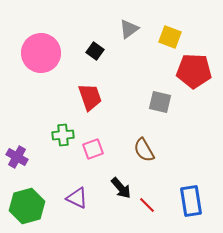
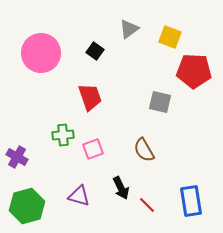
black arrow: rotated 15 degrees clockwise
purple triangle: moved 2 px right, 2 px up; rotated 10 degrees counterclockwise
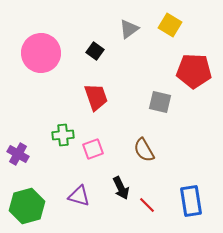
yellow square: moved 12 px up; rotated 10 degrees clockwise
red trapezoid: moved 6 px right
purple cross: moved 1 px right, 3 px up
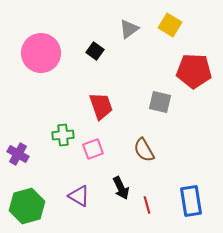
red trapezoid: moved 5 px right, 9 px down
purple triangle: rotated 15 degrees clockwise
red line: rotated 30 degrees clockwise
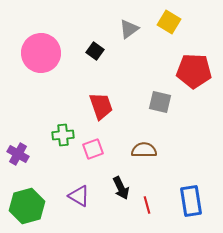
yellow square: moved 1 px left, 3 px up
brown semicircle: rotated 120 degrees clockwise
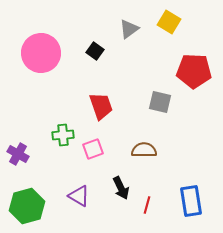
red line: rotated 30 degrees clockwise
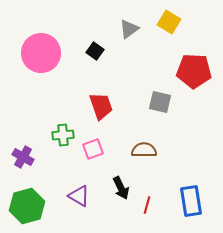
purple cross: moved 5 px right, 3 px down
